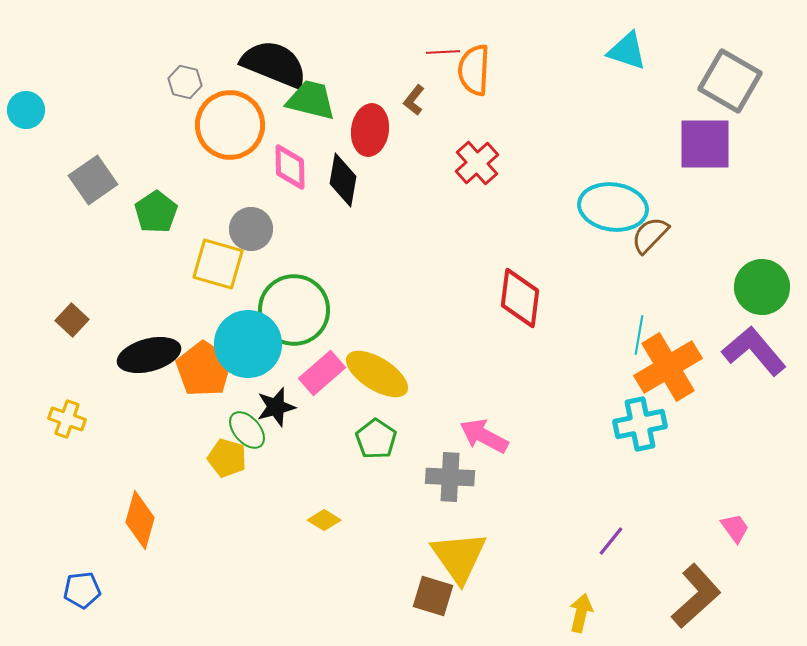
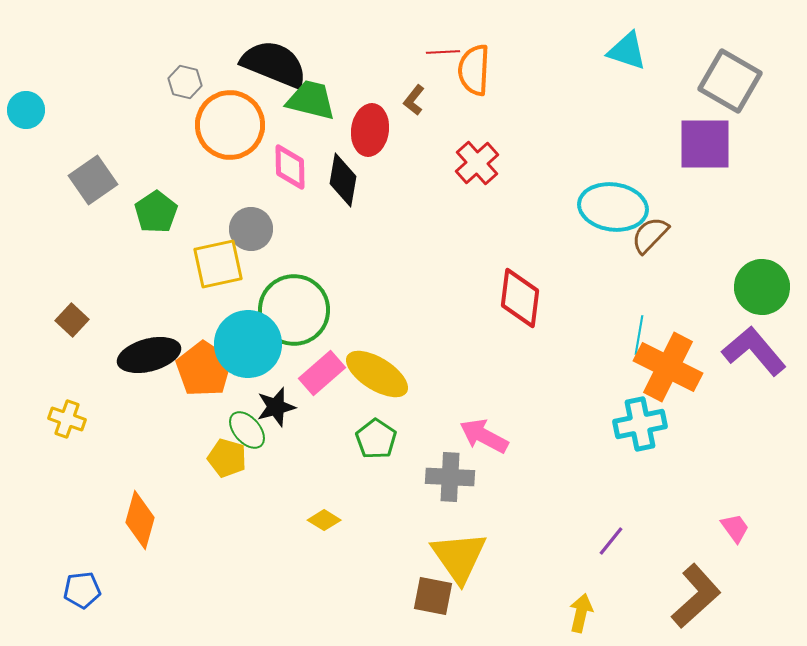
yellow square at (218, 264): rotated 28 degrees counterclockwise
orange cross at (668, 367): rotated 32 degrees counterclockwise
brown square at (433, 596): rotated 6 degrees counterclockwise
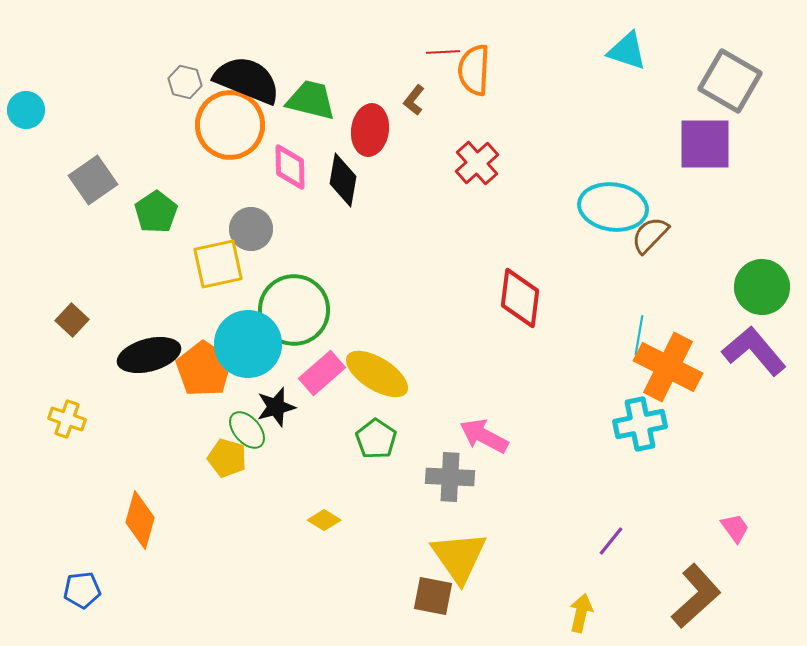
black semicircle at (274, 64): moved 27 px left, 16 px down
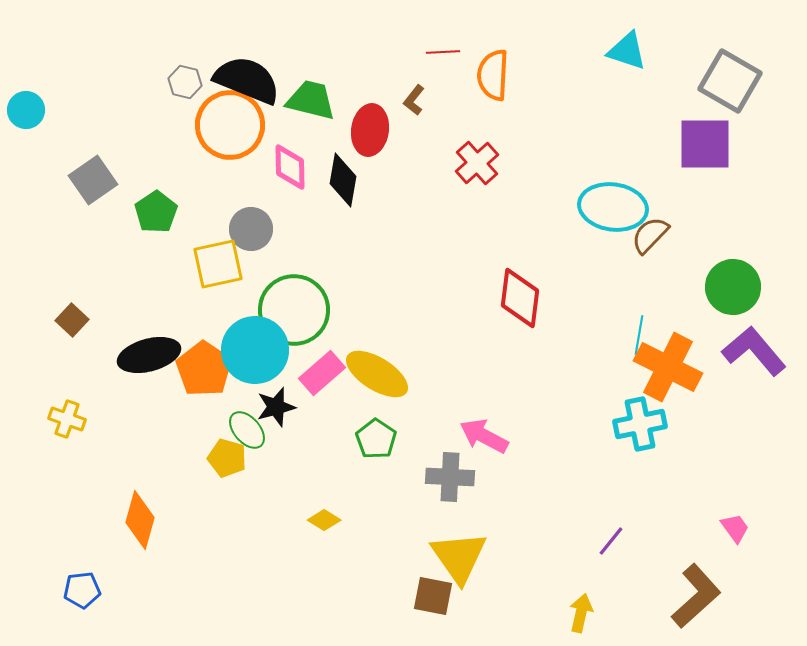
orange semicircle at (474, 70): moved 19 px right, 5 px down
green circle at (762, 287): moved 29 px left
cyan circle at (248, 344): moved 7 px right, 6 px down
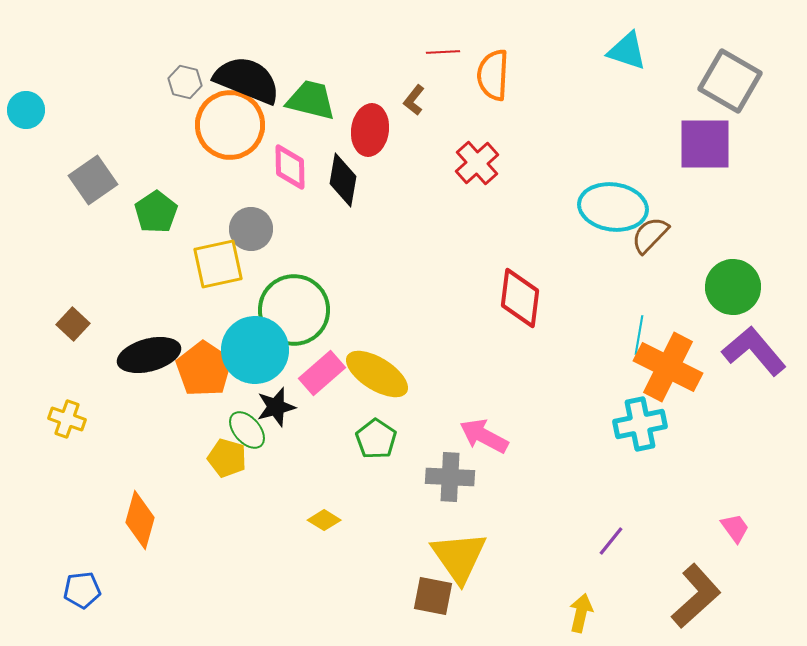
brown square at (72, 320): moved 1 px right, 4 px down
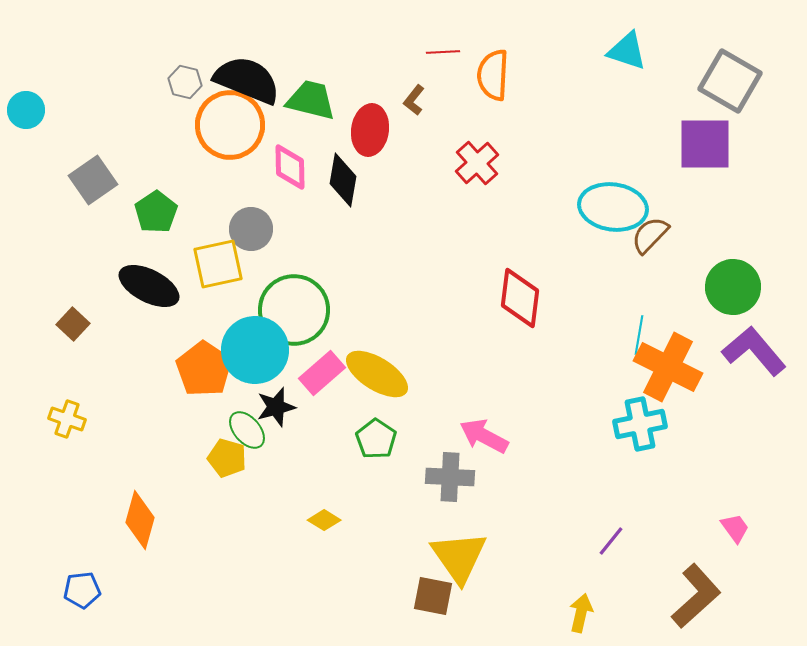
black ellipse at (149, 355): moved 69 px up; rotated 42 degrees clockwise
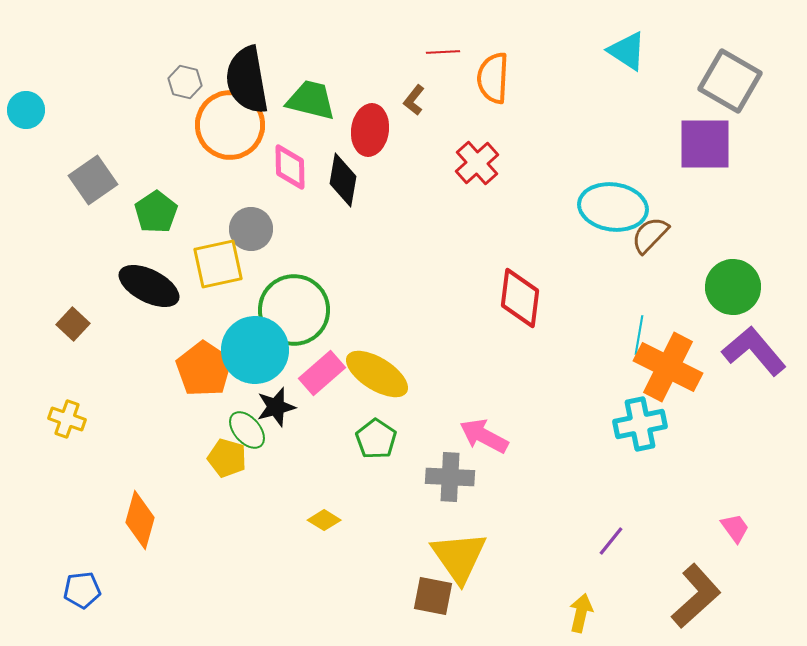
cyan triangle at (627, 51): rotated 15 degrees clockwise
orange semicircle at (493, 75): moved 3 px down
black semicircle at (247, 80): rotated 122 degrees counterclockwise
